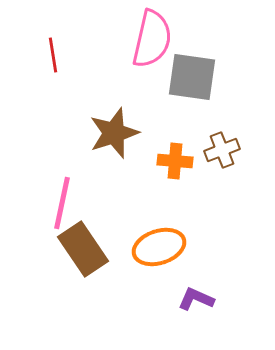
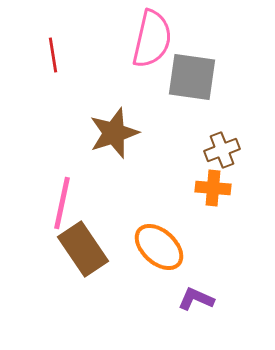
orange cross: moved 38 px right, 27 px down
orange ellipse: rotated 60 degrees clockwise
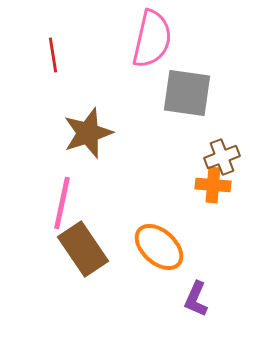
gray square: moved 5 px left, 16 px down
brown star: moved 26 px left
brown cross: moved 7 px down
orange cross: moved 3 px up
purple L-shape: rotated 90 degrees counterclockwise
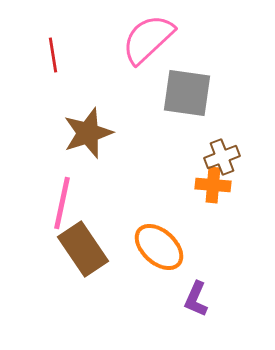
pink semicircle: moved 4 px left; rotated 146 degrees counterclockwise
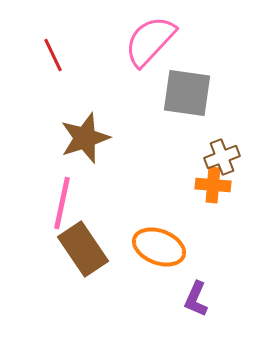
pink semicircle: moved 2 px right, 2 px down; rotated 4 degrees counterclockwise
red line: rotated 16 degrees counterclockwise
brown star: moved 3 px left, 5 px down
orange ellipse: rotated 21 degrees counterclockwise
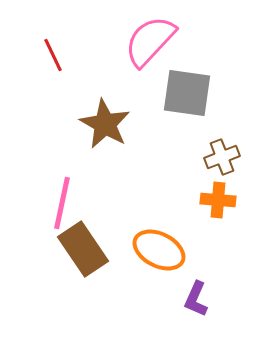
brown star: moved 20 px right, 14 px up; rotated 24 degrees counterclockwise
orange cross: moved 5 px right, 15 px down
orange ellipse: moved 3 px down; rotated 6 degrees clockwise
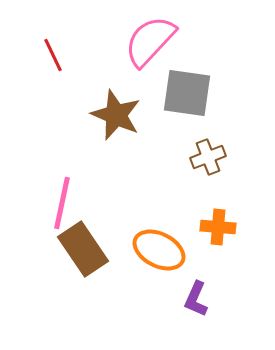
brown star: moved 11 px right, 9 px up; rotated 6 degrees counterclockwise
brown cross: moved 14 px left
orange cross: moved 27 px down
